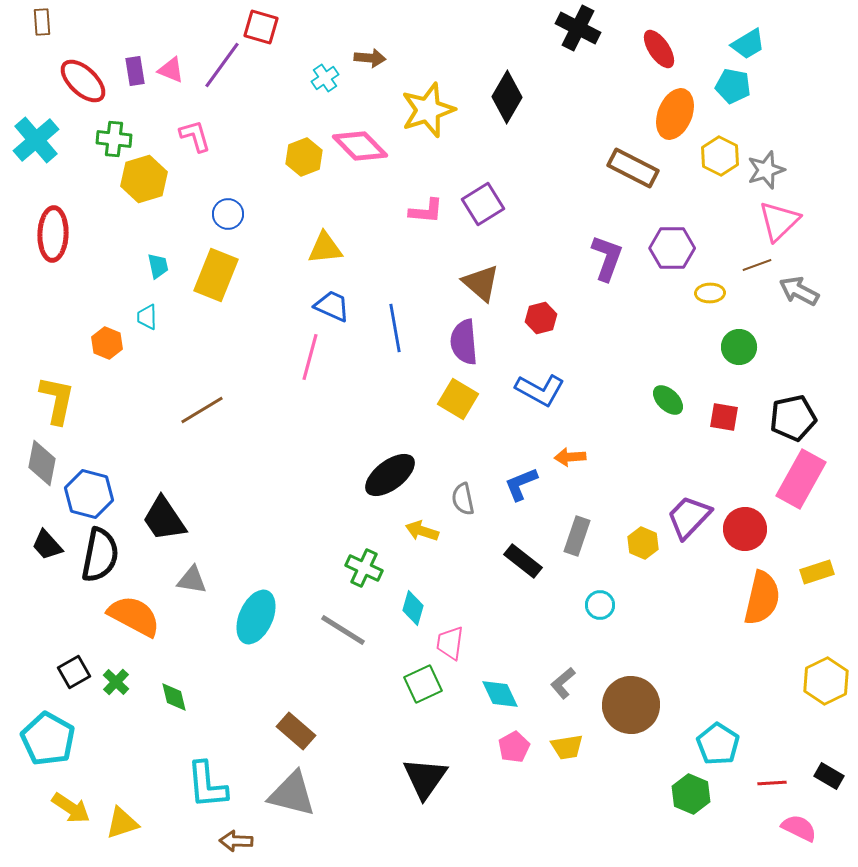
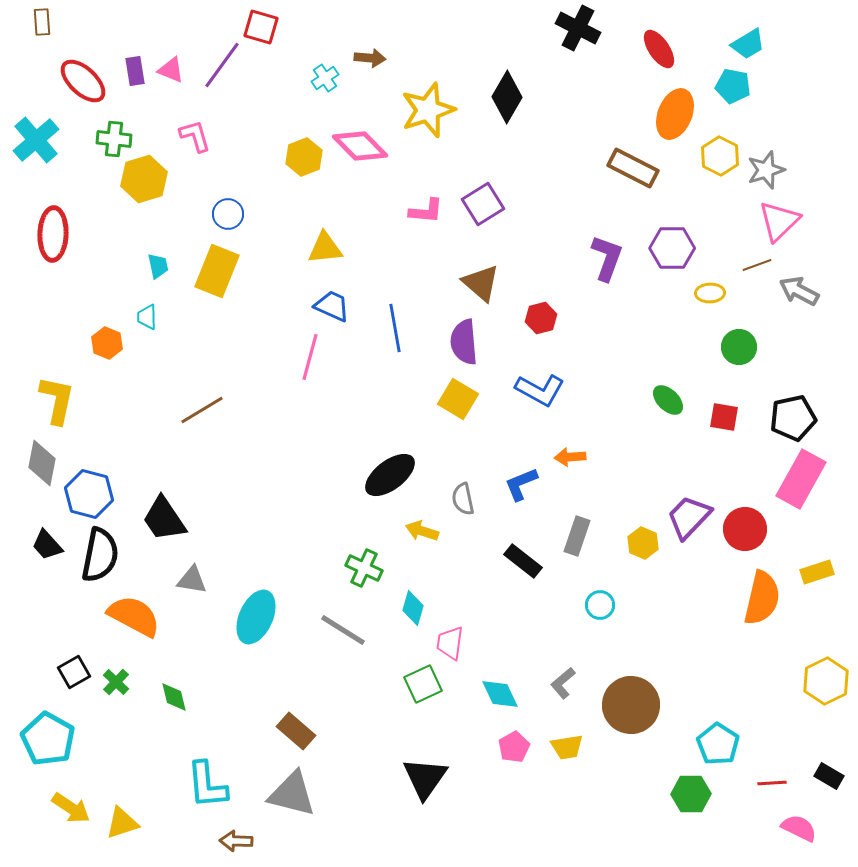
yellow rectangle at (216, 275): moved 1 px right, 4 px up
green hexagon at (691, 794): rotated 24 degrees counterclockwise
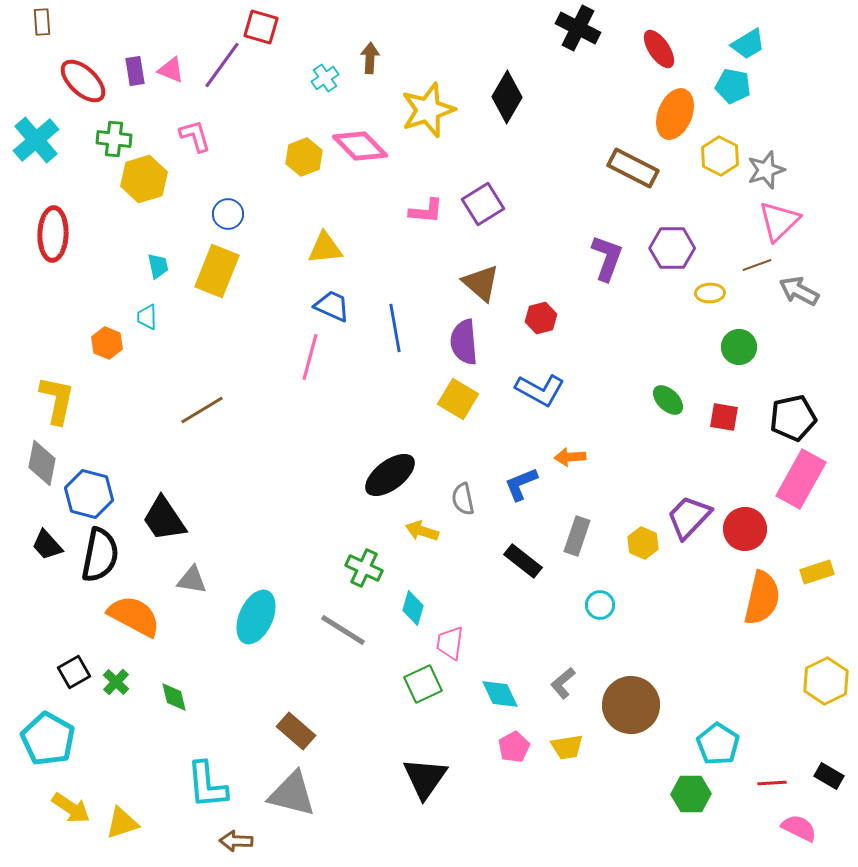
brown arrow at (370, 58): rotated 92 degrees counterclockwise
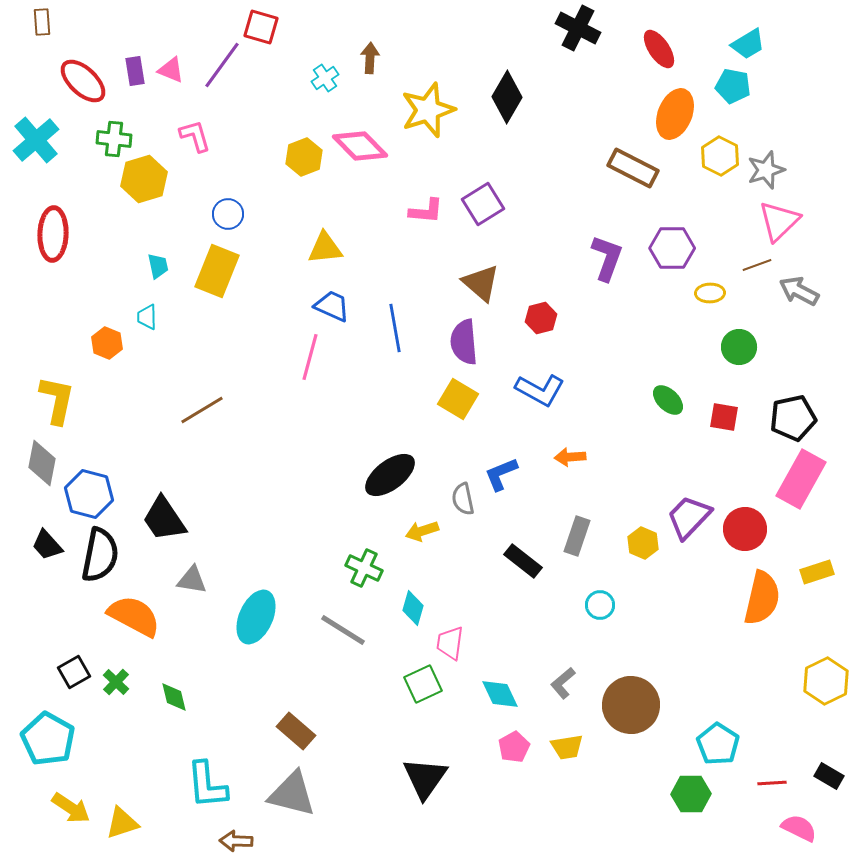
blue L-shape at (521, 484): moved 20 px left, 10 px up
yellow arrow at (422, 531): rotated 36 degrees counterclockwise
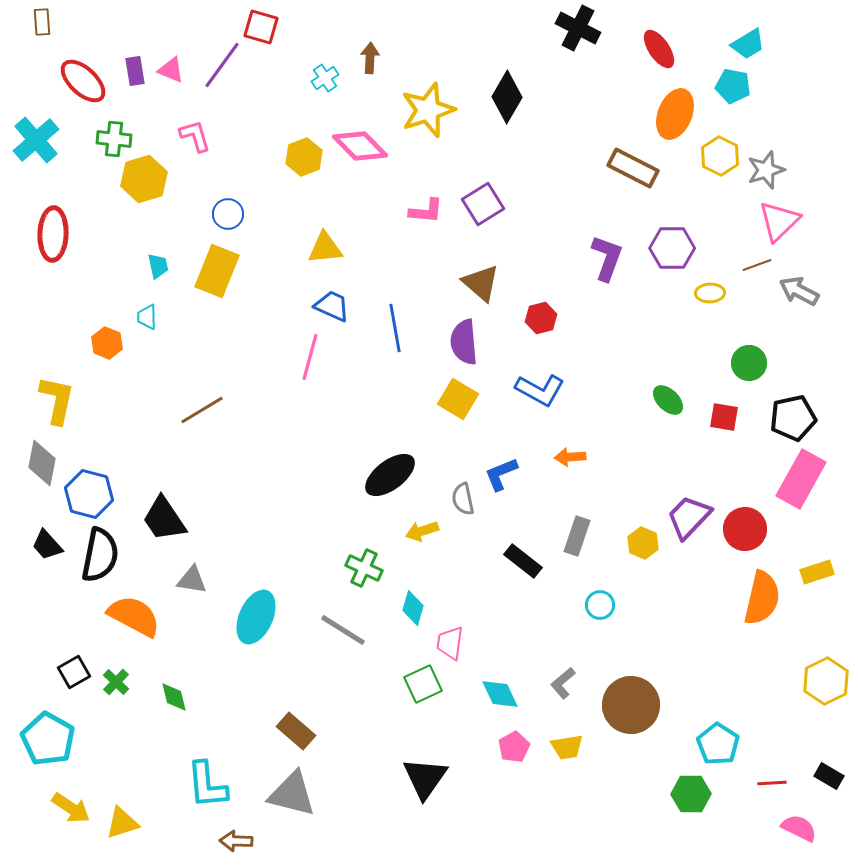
green circle at (739, 347): moved 10 px right, 16 px down
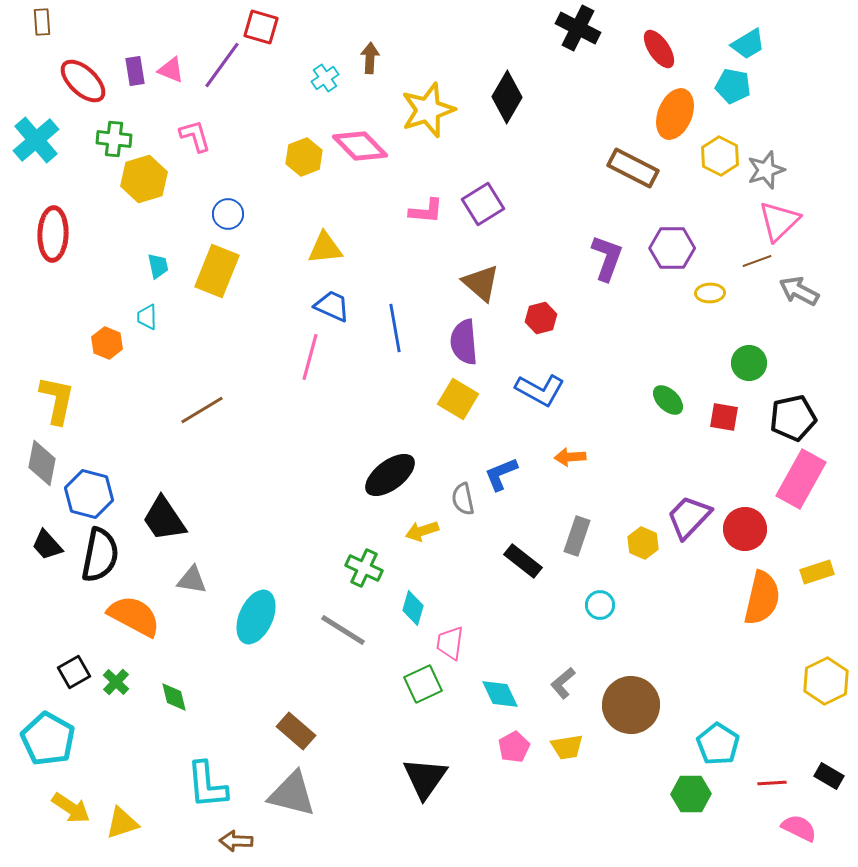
brown line at (757, 265): moved 4 px up
